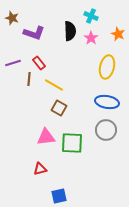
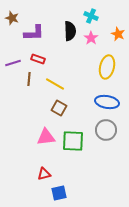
purple L-shape: rotated 20 degrees counterclockwise
red rectangle: moved 1 px left, 4 px up; rotated 32 degrees counterclockwise
yellow line: moved 1 px right, 1 px up
green square: moved 1 px right, 2 px up
red triangle: moved 4 px right, 5 px down
blue square: moved 3 px up
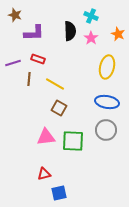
brown star: moved 3 px right, 3 px up
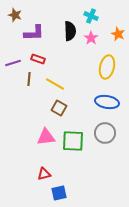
gray circle: moved 1 px left, 3 px down
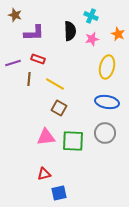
pink star: moved 1 px right, 1 px down; rotated 24 degrees clockwise
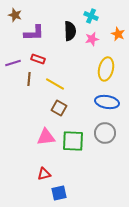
yellow ellipse: moved 1 px left, 2 px down
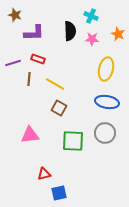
pink star: rotated 16 degrees clockwise
pink triangle: moved 16 px left, 2 px up
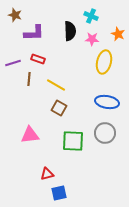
yellow ellipse: moved 2 px left, 7 px up
yellow line: moved 1 px right, 1 px down
red triangle: moved 3 px right
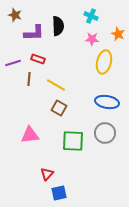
black semicircle: moved 12 px left, 5 px up
red triangle: rotated 32 degrees counterclockwise
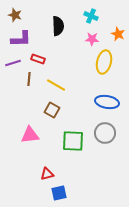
purple L-shape: moved 13 px left, 6 px down
brown square: moved 7 px left, 2 px down
red triangle: rotated 32 degrees clockwise
